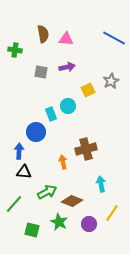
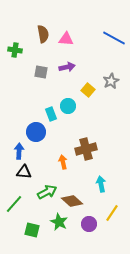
yellow square: rotated 24 degrees counterclockwise
brown diamond: rotated 20 degrees clockwise
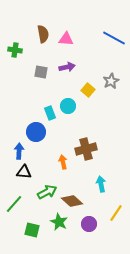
cyan rectangle: moved 1 px left, 1 px up
yellow line: moved 4 px right
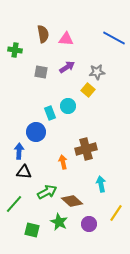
purple arrow: rotated 21 degrees counterclockwise
gray star: moved 14 px left, 9 px up; rotated 21 degrees clockwise
